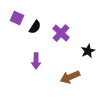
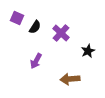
purple arrow: rotated 28 degrees clockwise
brown arrow: moved 2 px down; rotated 18 degrees clockwise
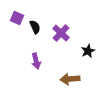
black semicircle: rotated 56 degrees counterclockwise
purple arrow: rotated 42 degrees counterclockwise
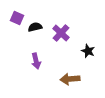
black semicircle: rotated 80 degrees counterclockwise
black star: rotated 24 degrees counterclockwise
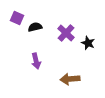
purple cross: moved 5 px right
black star: moved 8 px up
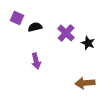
brown arrow: moved 15 px right, 4 px down
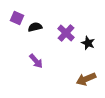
purple arrow: rotated 28 degrees counterclockwise
brown arrow: moved 1 px right, 4 px up; rotated 18 degrees counterclockwise
